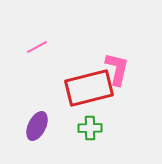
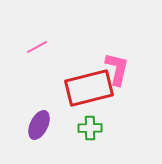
purple ellipse: moved 2 px right, 1 px up
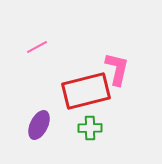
red rectangle: moved 3 px left, 3 px down
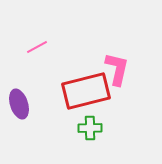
purple ellipse: moved 20 px left, 21 px up; rotated 44 degrees counterclockwise
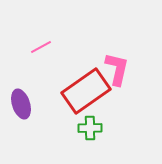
pink line: moved 4 px right
red rectangle: rotated 21 degrees counterclockwise
purple ellipse: moved 2 px right
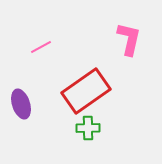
pink L-shape: moved 12 px right, 30 px up
green cross: moved 2 px left
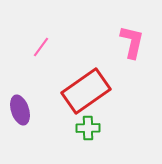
pink L-shape: moved 3 px right, 3 px down
pink line: rotated 25 degrees counterclockwise
purple ellipse: moved 1 px left, 6 px down
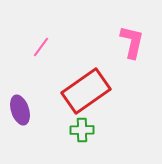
green cross: moved 6 px left, 2 px down
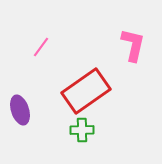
pink L-shape: moved 1 px right, 3 px down
